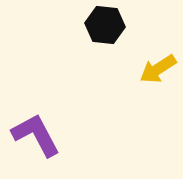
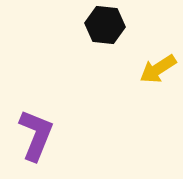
purple L-shape: rotated 50 degrees clockwise
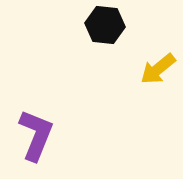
yellow arrow: rotated 6 degrees counterclockwise
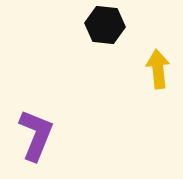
yellow arrow: rotated 123 degrees clockwise
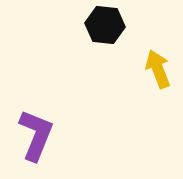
yellow arrow: rotated 15 degrees counterclockwise
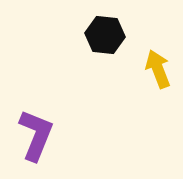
black hexagon: moved 10 px down
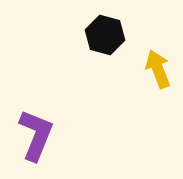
black hexagon: rotated 9 degrees clockwise
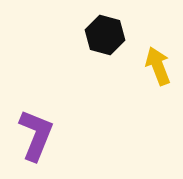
yellow arrow: moved 3 px up
